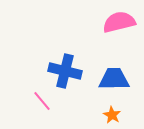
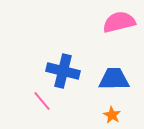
blue cross: moved 2 px left
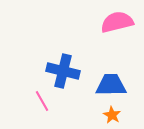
pink semicircle: moved 2 px left
blue trapezoid: moved 3 px left, 6 px down
pink line: rotated 10 degrees clockwise
